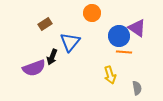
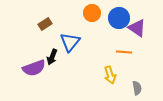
blue circle: moved 18 px up
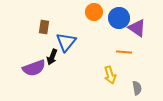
orange circle: moved 2 px right, 1 px up
brown rectangle: moved 1 px left, 3 px down; rotated 48 degrees counterclockwise
blue triangle: moved 4 px left
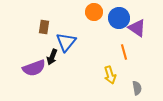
orange line: rotated 70 degrees clockwise
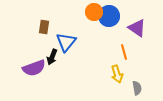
blue circle: moved 10 px left, 2 px up
yellow arrow: moved 7 px right, 1 px up
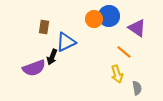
orange circle: moved 7 px down
blue triangle: rotated 25 degrees clockwise
orange line: rotated 35 degrees counterclockwise
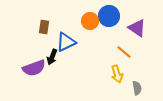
orange circle: moved 4 px left, 2 px down
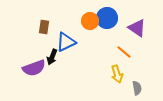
blue circle: moved 2 px left, 2 px down
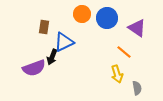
orange circle: moved 8 px left, 7 px up
blue triangle: moved 2 px left
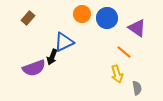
brown rectangle: moved 16 px left, 9 px up; rotated 32 degrees clockwise
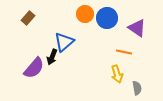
orange circle: moved 3 px right
blue triangle: rotated 15 degrees counterclockwise
orange line: rotated 28 degrees counterclockwise
purple semicircle: rotated 30 degrees counterclockwise
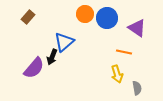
brown rectangle: moved 1 px up
